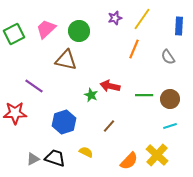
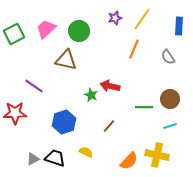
green line: moved 12 px down
yellow cross: rotated 30 degrees counterclockwise
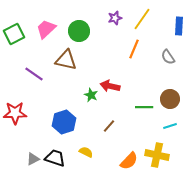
purple line: moved 12 px up
